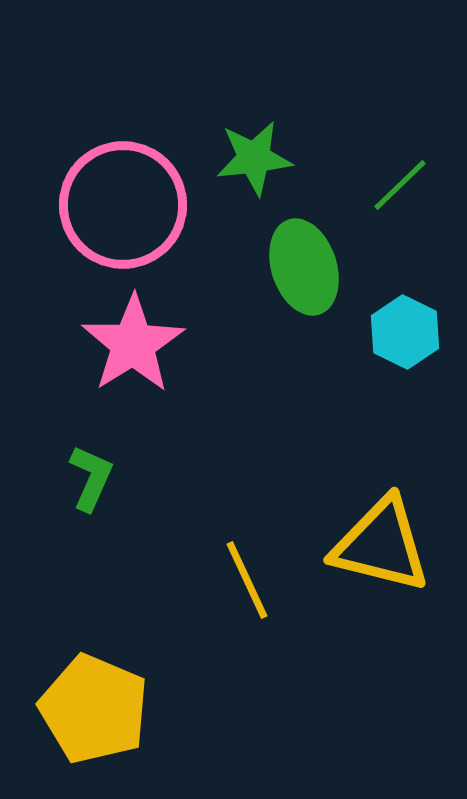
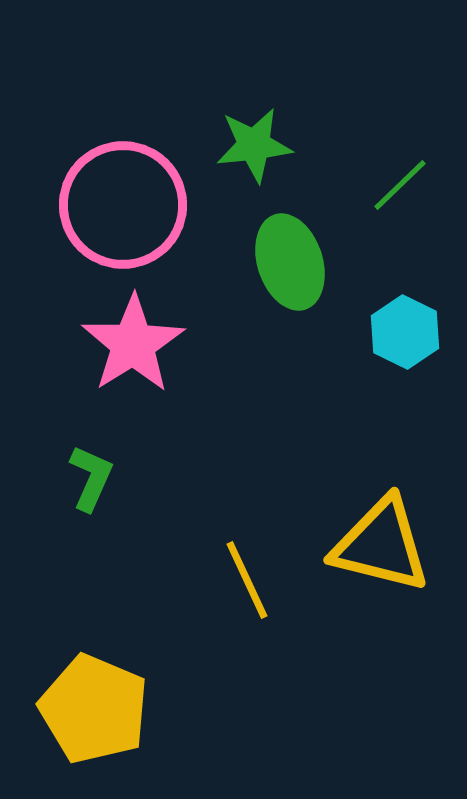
green star: moved 13 px up
green ellipse: moved 14 px left, 5 px up
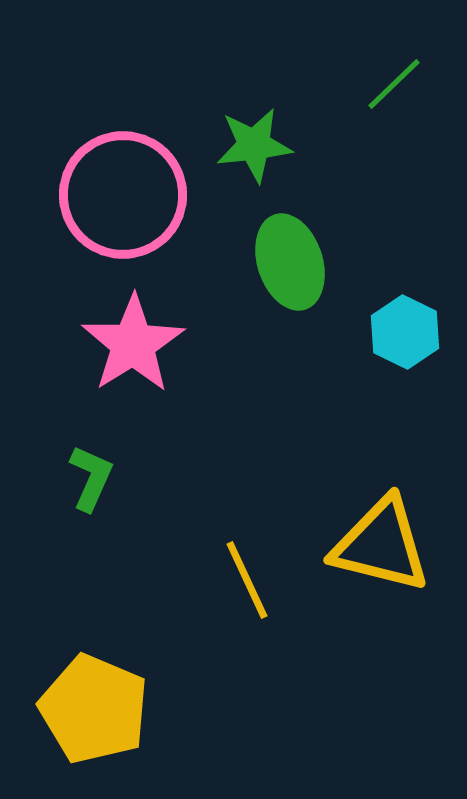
green line: moved 6 px left, 101 px up
pink circle: moved 10 px up
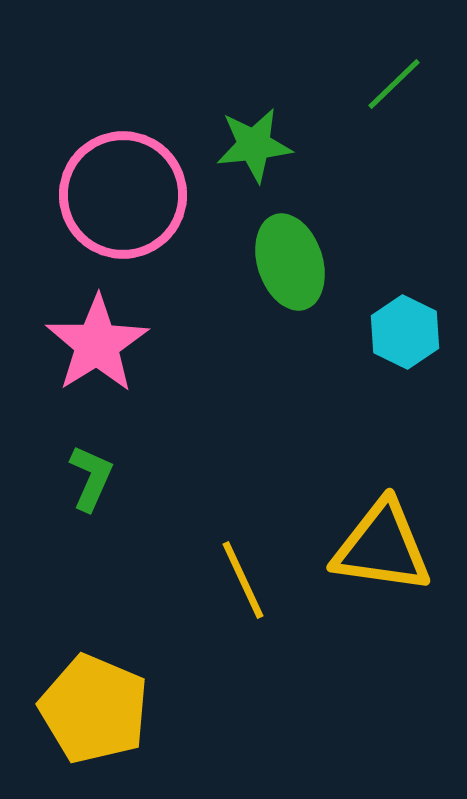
pink star: moved 36 px left
yellow triangle: moved 1 px right, 2 px down; rotated 6 degrees counterclockwise
yellow line: moved 4 px left
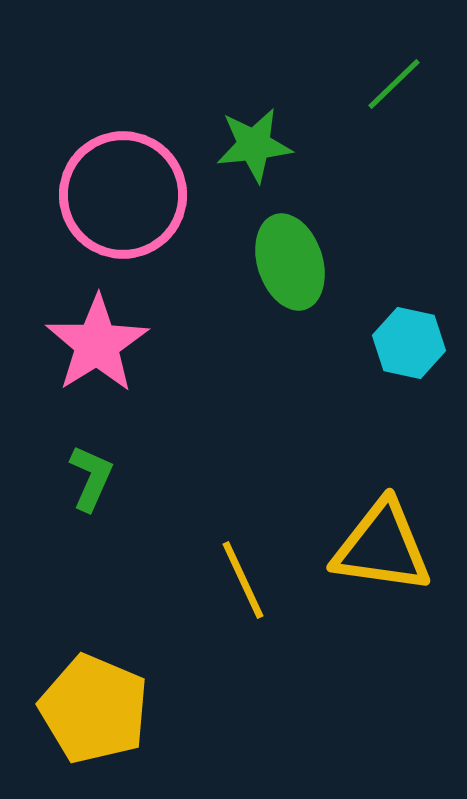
cyan hexagon: moved 4 px right, 11 px down; rotated 14 degrees counterclockwise
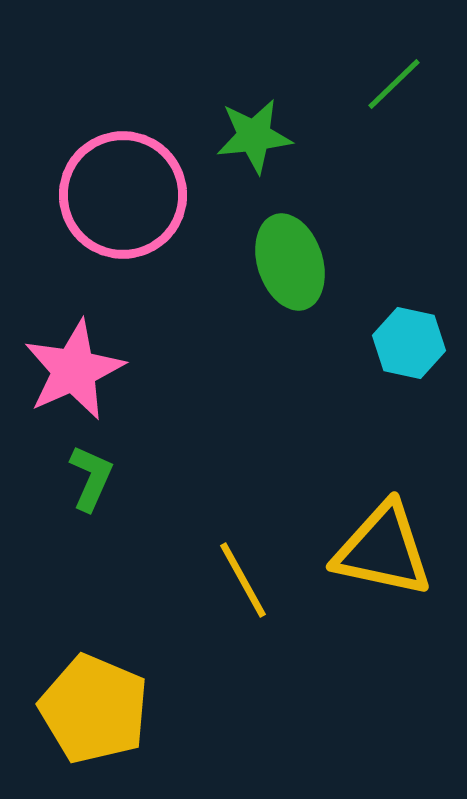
green star: moved 9 px up
pink star: moved 23 px left, 26 px down; rotated 8 degrees clockwise
yellow triangle: moved 1 px right, 3 px down; rotated 4 degrees clockwise
yellow line: rotated 4 degrees counterclockwise
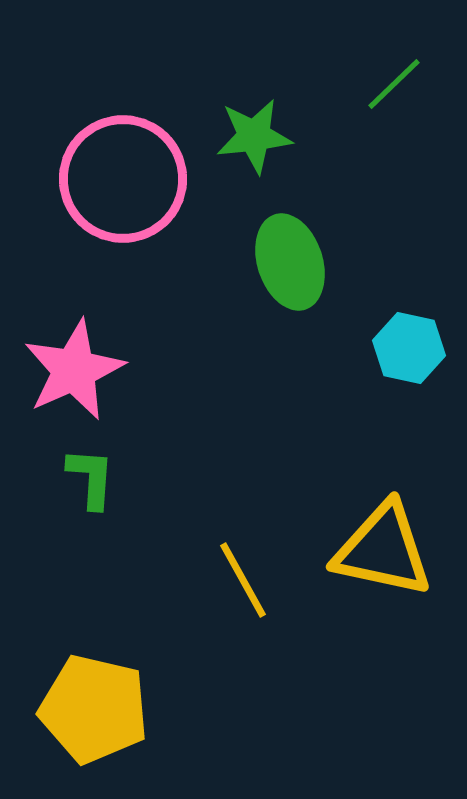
pink circle: moved 16 px up
cyan hexagon: moved 5 px down
green L-shape: rotated 20 degrees counterclockwise
yellow pentagon: rotated 10 degrees counterclockwise
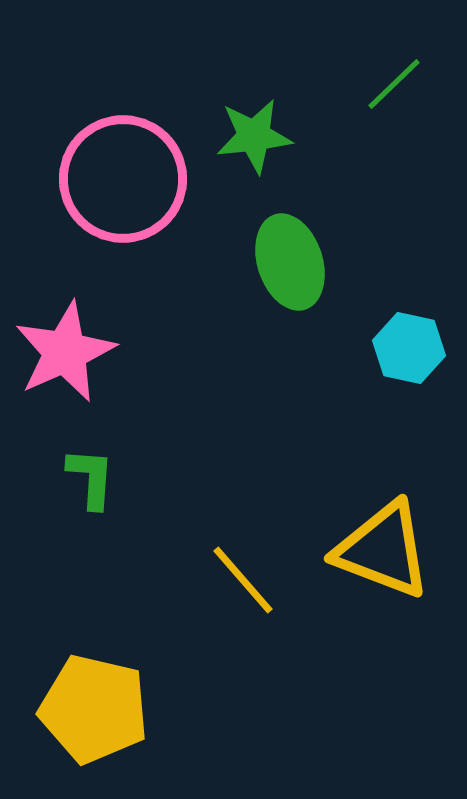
pink star: moved 9 px left, 18 px up
yellow triangle: rotated 9 degrees clockwise
yellow line: rotated 12 degrees counterclockwise
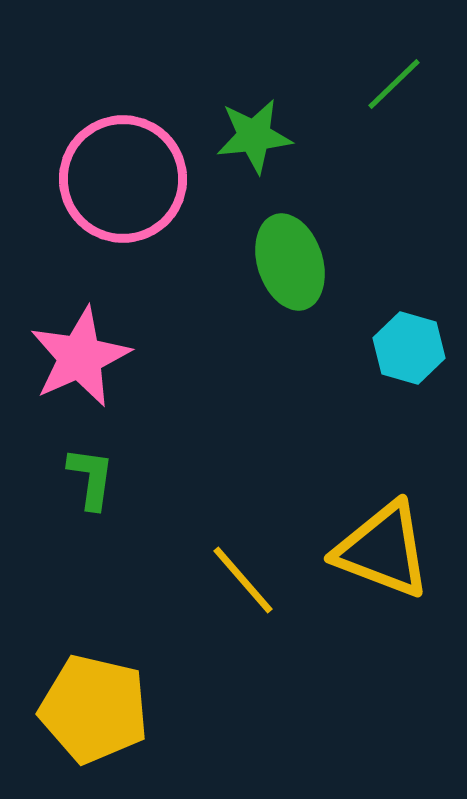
cyan hexagon: rotated 4 degrees clockwise
pink star: moved 15 px right, 5 px down
green L-shape: rotated 4 degrees clockwise
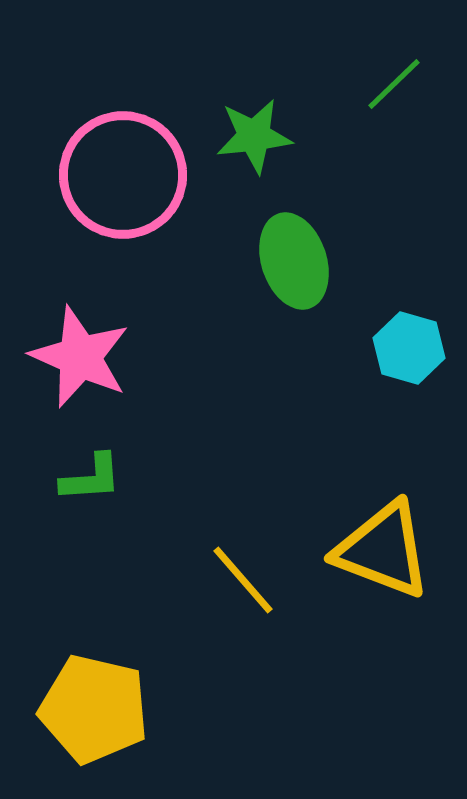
pink circle: moved 4 px up
green ellipse: moved 4 px right, 1 px up
pink star: rotated 24 degrees counterclockwise
green L-shape: rotated 78 degrees clockwise
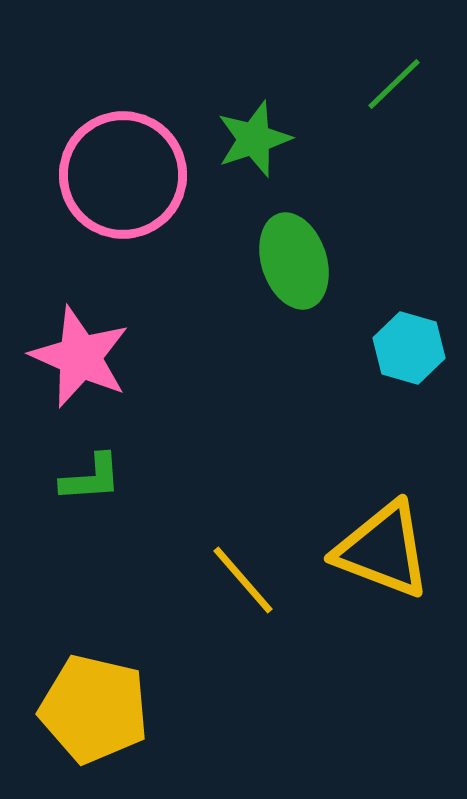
green star: moved 3 px down; rotated 12 degrees counterclockwise
